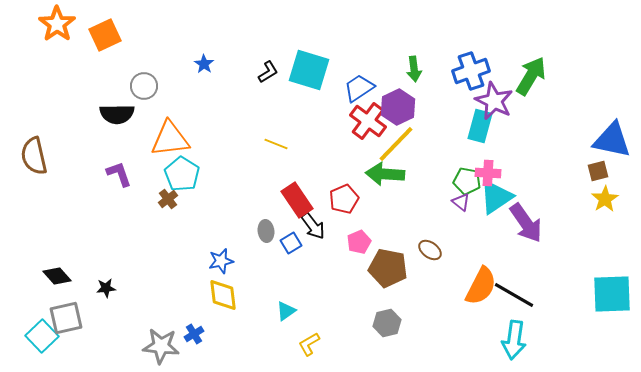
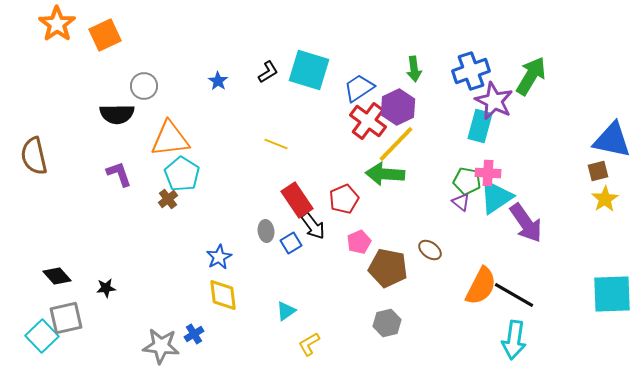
blue star at (204, 64): moved 14 px right, 17 px down
blue star at (221, 261): moved 2 px left, 4 px up; rotated 15 degrees counterclockwise
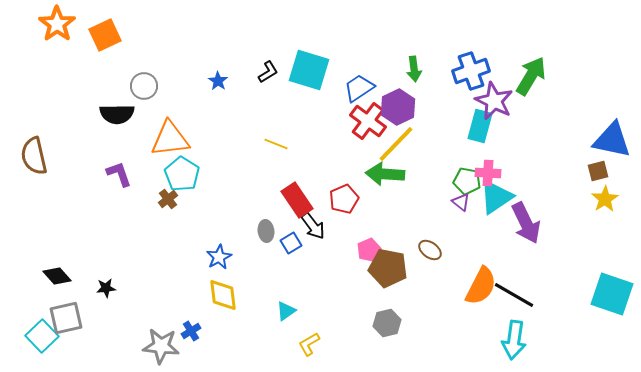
purple arrow at (526, 223): rotated 9 degrees clockwise
pink pentagon at (359, 242): moved 10 px right, 8 px down
cyan square at (612, 294): rotated 21 degrees clockwise
blue cross at (194, 334): moved 3 px left, 3 px up
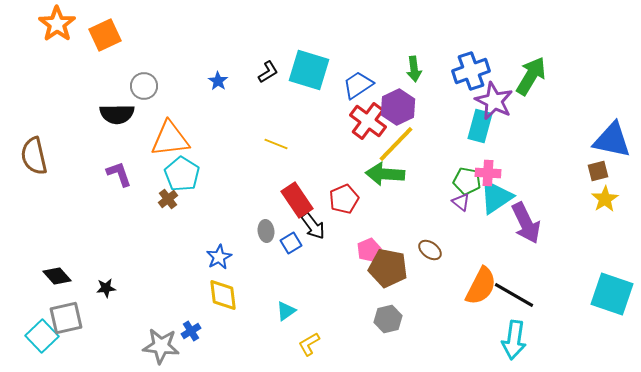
blue trapezoid at (359, 88): moved 1 px left, 3 px up
gray hexagon at (387, 323): moved 1 px right, 4 px up
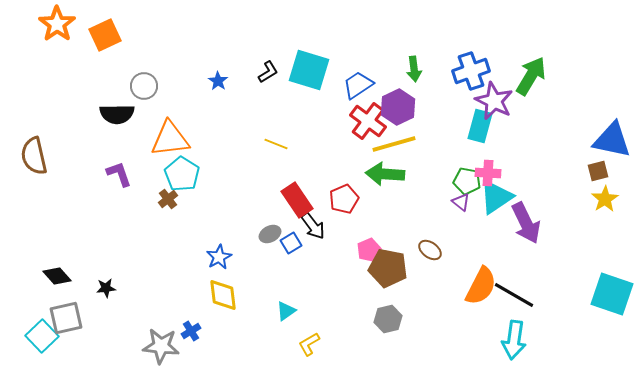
yellow line at (396, 144): moved 2 px left; rotated 30 degrees clockwise
gray ellipse at (266, 231): moved 4 px right, 3 px down; rotated 70 degrees clockwise
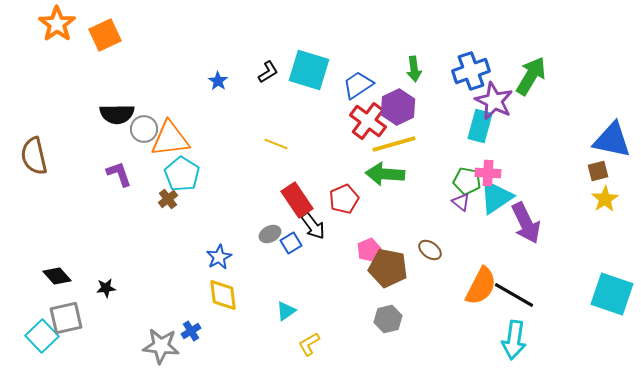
gray circle at (144, 86): moved 43 px down
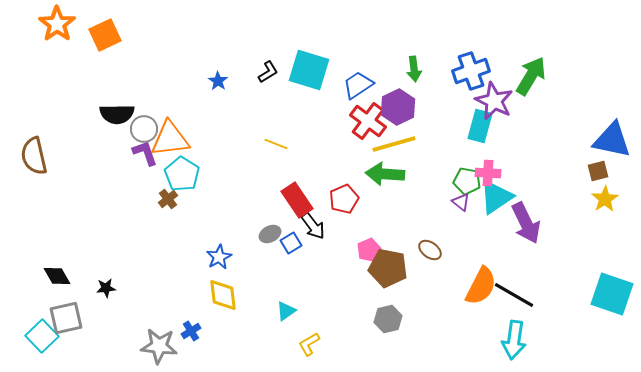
purple L-shape at (119, 174): moved 26 px right, 21 px up
black diamond at (57, 276): rotated 12 degrees clockwise
gray star at (161, 346): moved 2 px left
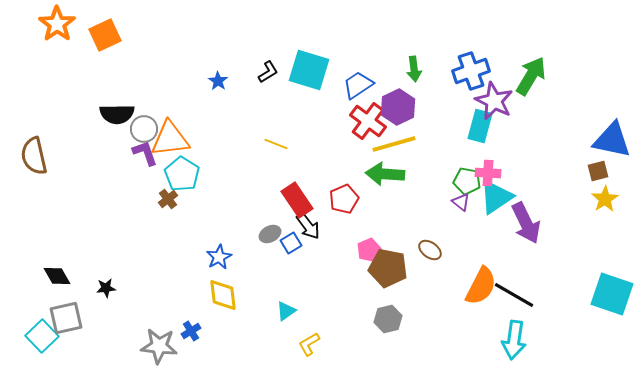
black arrow at (313, 226): moved 5 px left
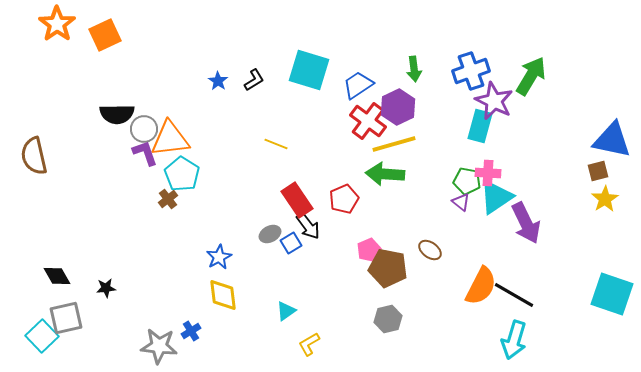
black L-shape at (268, 72): moved 14 px left, 8 px down
cyan arrow at (514, 340): rotated 9 degrees clockwise
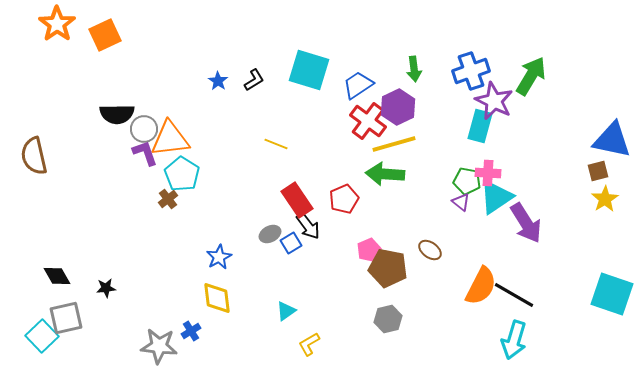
purple arrow at (526, 223): rotated 6 degrees counterclockwise
yellow diamond at (223, 295): moved 6 px left, 3 px down
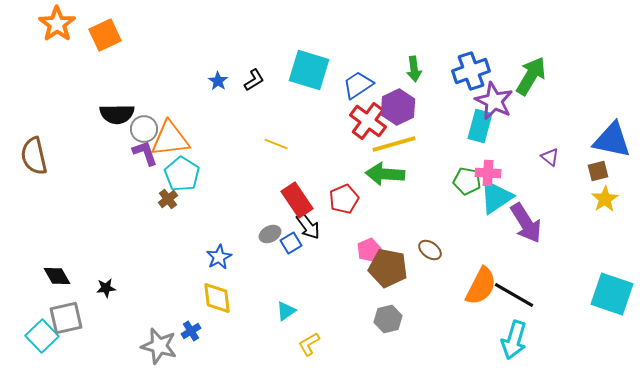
purple triangle at (461, 202): moved 89 px right, 45 px up
gray star at (159, 346): rotated 9 degrees clockwise
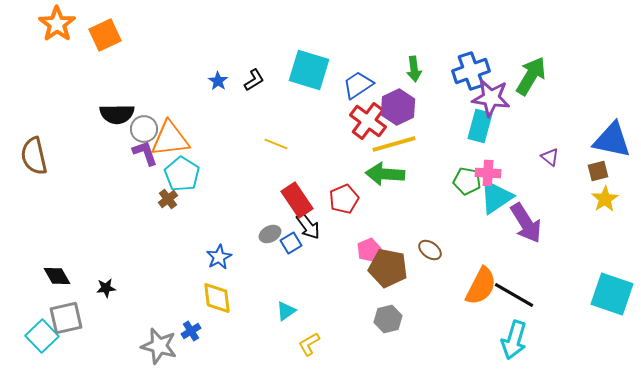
purple star at (494, 101): moved 3 px left, 3 px up; rotated 18 degrees counterclockwise
